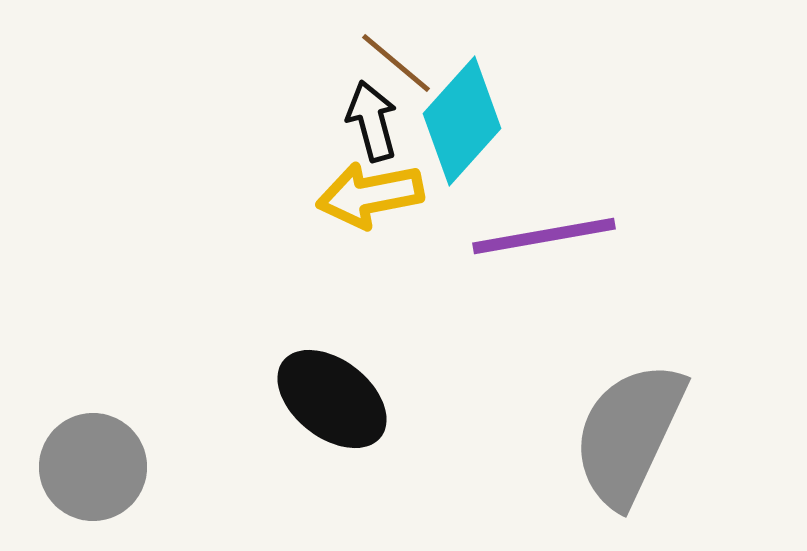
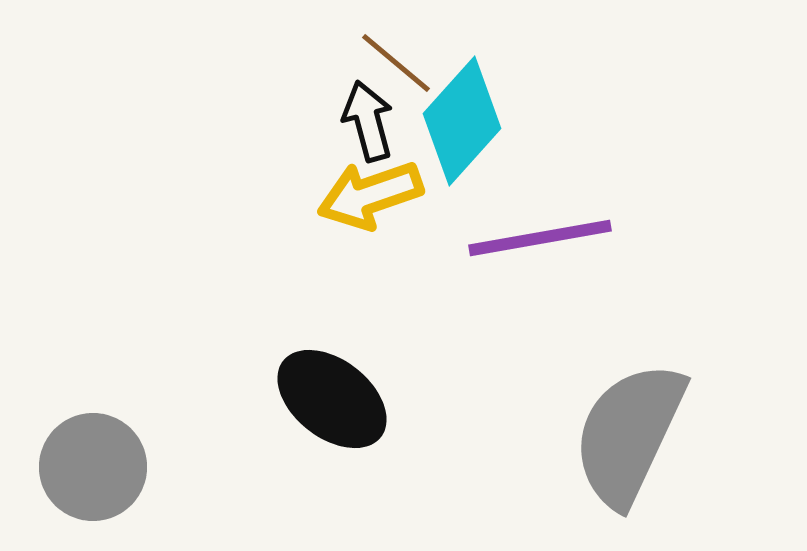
black arrow: moved 4 px left
yellow arrow: rotated 8 degrees counterclockwise
purple line: moved 4 px left, 2 px down
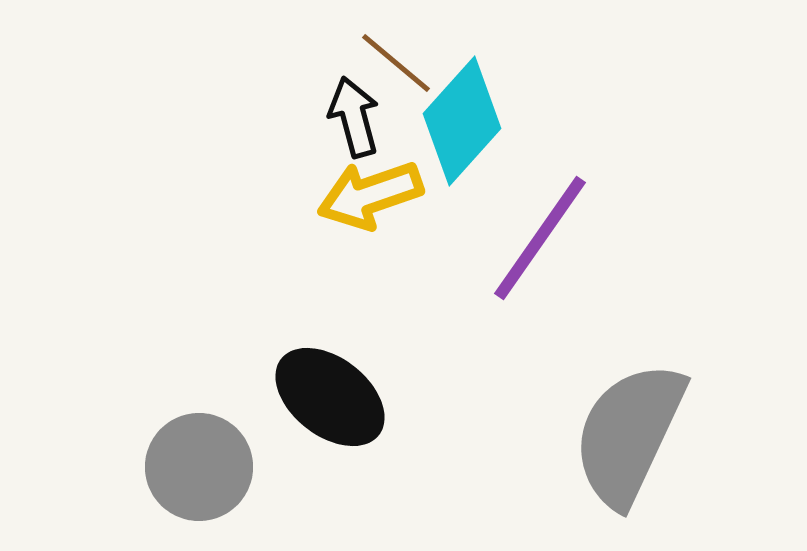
black arrow: moved 14 px left, 4 px up
purple line: rotated 45 degrees counterclockwise
black ellipse: moved 2 px left, 2 px up
gray circle: moved 106 px right
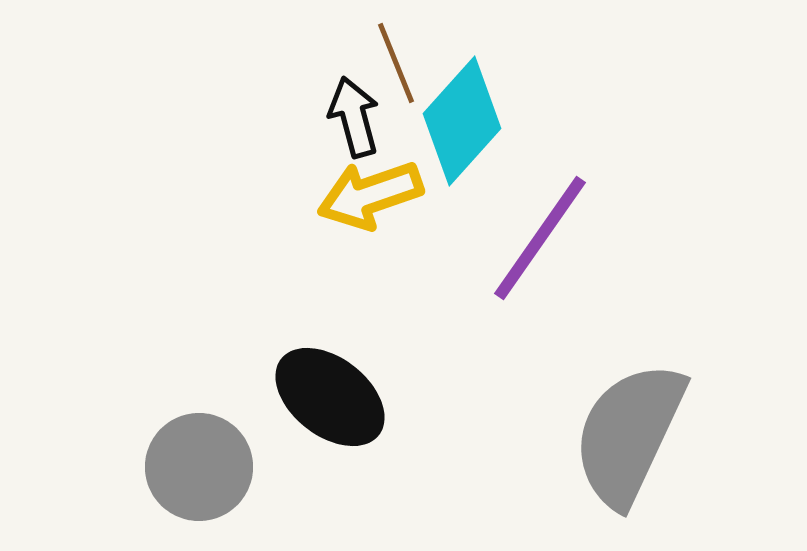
brown line: rotated 28 degrees clockwise
